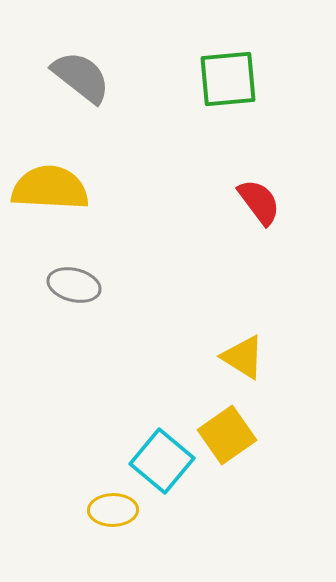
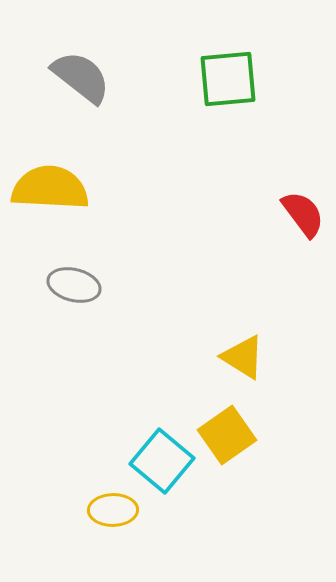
red semicircle: moved 44 px right, 12 px down
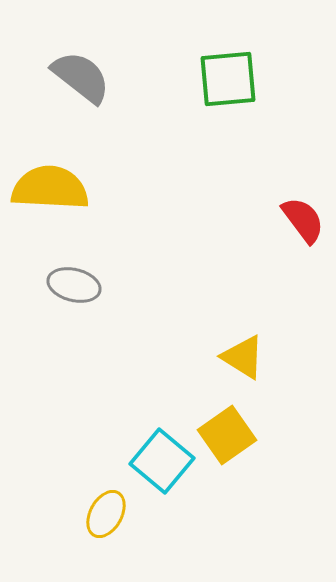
red semicircle: moved 6 px down
yellow ellipse: moved 7 px left, 4 px down; rotated 60 degrees counterclockwise
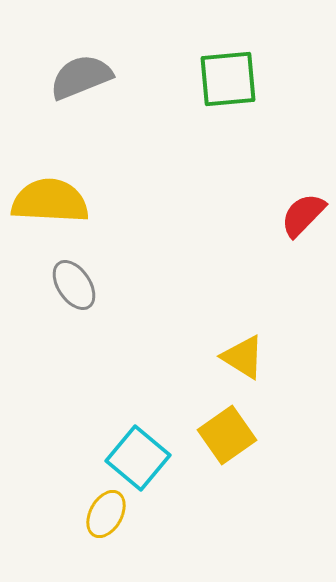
gray semicircle: rotated 60 degrees counterclockwise
yellow semicircle: moved 13 px down
red semicircle: moved 5 px up; rotated 99 degrees counterclockwise
gray ellipse: rotated 42 degrees clockwise
cyan square: moved 24 px left, 3 px up
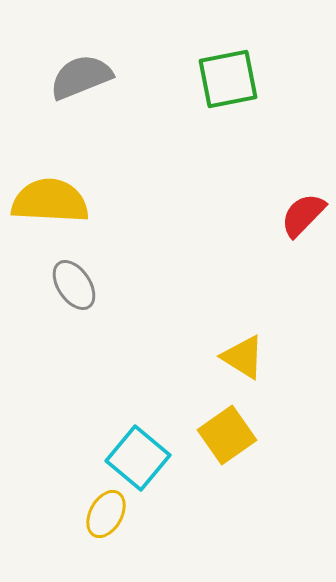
green square: rotated 6 degrees counterclockwise
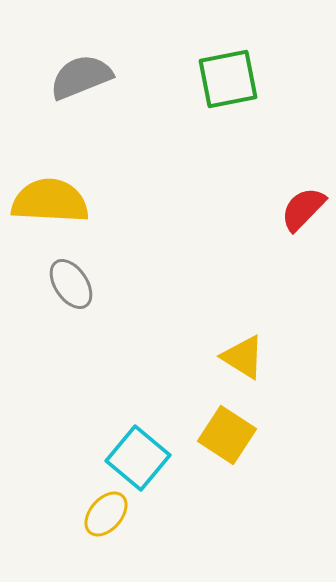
red semicircle: moved 6 px up
gray ellipse: moved 3 px left, 1 px up
yellow square: rotated 22 degrees counterclockwise
yellow ellipse: rotated 12 degrees clockwise
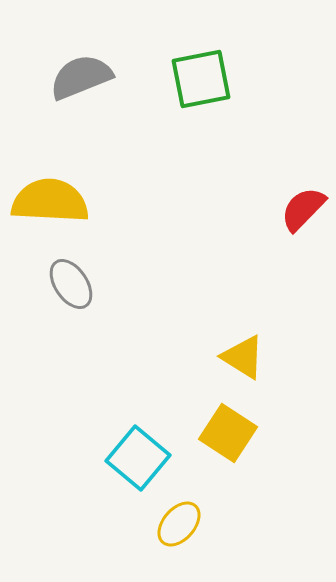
green square: moved 27 px left
yellow square: moved 1 px right, 2 px up
yellow ellipse: moved 73 px right, 10 px down
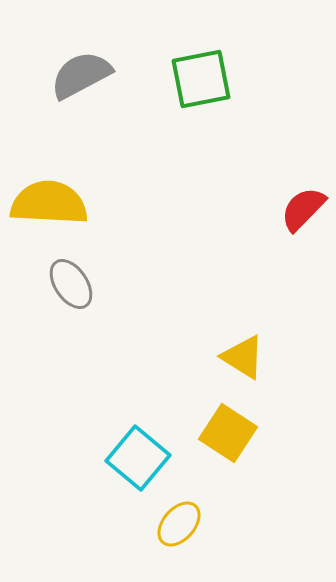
gray semicircle: moved 2 px up; rotated 6 degrees counterclockwise
yellow semicircle: moved 1 px left, 2 px down
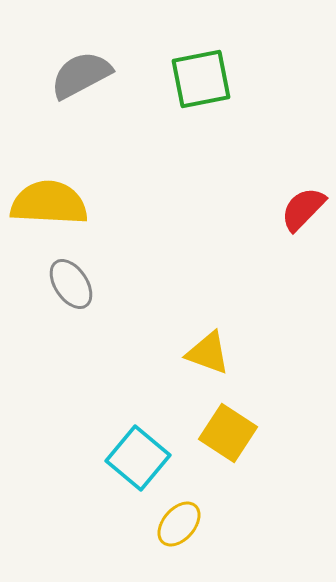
yellow triangle: moved 35 px left, 4 px up; rotated 12 degrees counterclockwise
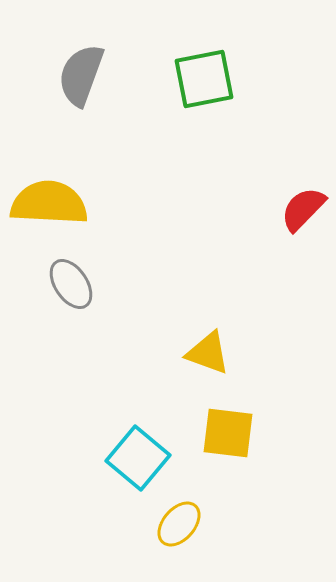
gray semicircle: rotated 42 degrees counterclockwise
green square: moved 3 px right
yellow square: rotated 26 degrees counterclockwise
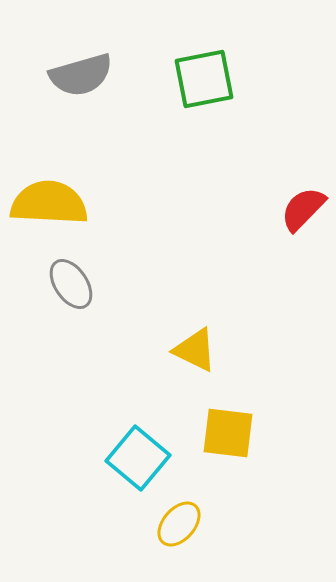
gray semicircle: rotated 126 degrees counterclockwise
yellow triangle: moved 13 px left, 3 px up; rotated 6 degrees clockwise
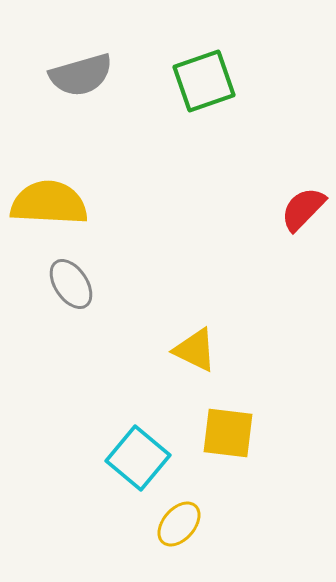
green square: moved 2 px down; rotated 8 degrees counterclockwise
